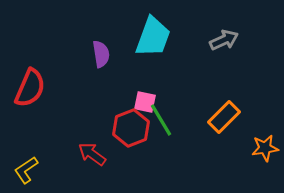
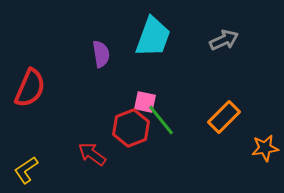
green line: rotated 8 degrees counterclockwise
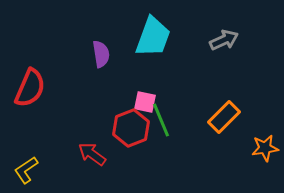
green line: rotated 16 degrees clockwise
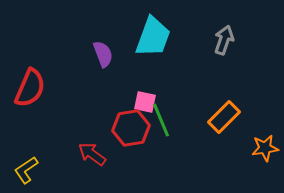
gray arrow: rotated 48 degrees counterclockwise
purple semicircle: moved 2 px right; rotated 12 degrees counterclockwise
red hexagon: rotated 12 degrees clockwise
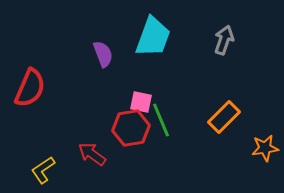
pink square: moved 4 px left
yellow L-shape: moved 17 px right
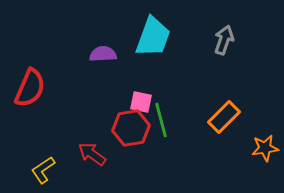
purple semicircle: rotated 72 degrees counterclockwise
green line: rotated 8 degrees clockwise
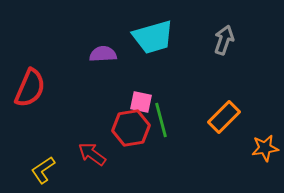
cyan trapezoid: rotated 54 degrees clockwise
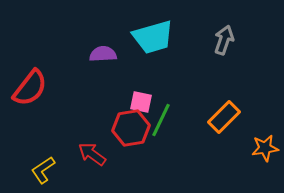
red semicircle: rotated 15 degrees clockwise
green line: rotated 40 degrees clockwise
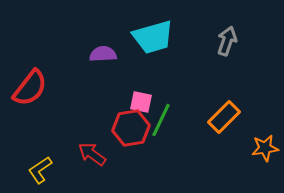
gray arrow: moved 3 px right, 1 px down
yellow L-shape: moved 3 px left
